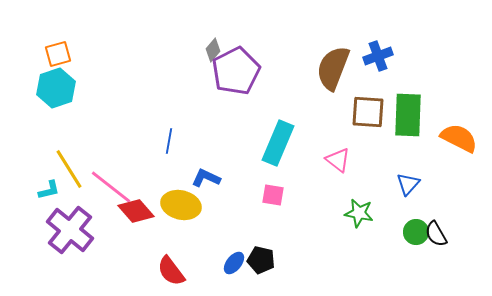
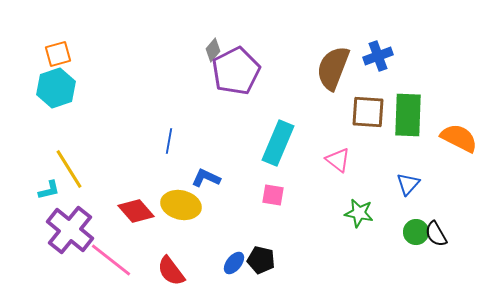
pink line: moved 73 px down
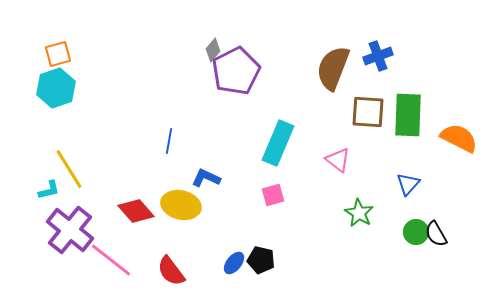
pink square: rotated 25 degrees counterclockwise
green star: rotated 20 degrees clockwise
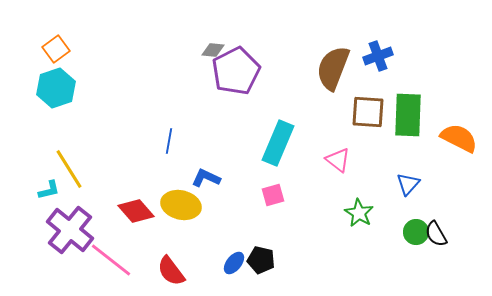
gray diamond: rotated 55 degrees clockwise
orange square: moved 2 px left, 5 px up; rotated 20 degrees counterclockwise
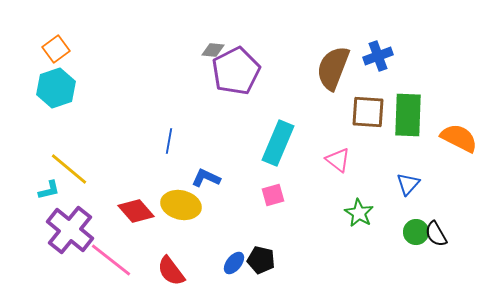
yellow line: rotated 18 degrees counterclockwise
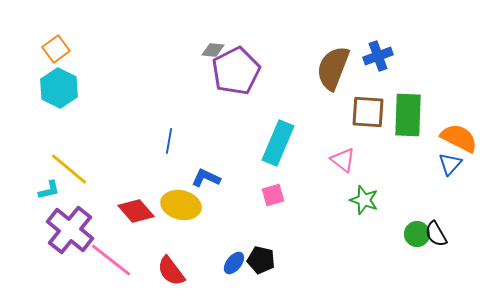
cyan hexagon: moved 3 px right; rotated 15 degrees counterclockwise
pink triangle: moved 5 px right
blue triangle: moved 42 px right, 20 px up
green star: moved 5 px right, 13 px up; rotated 12 degrees counterclockwise
green circle: moved 1 px right, 2 px down
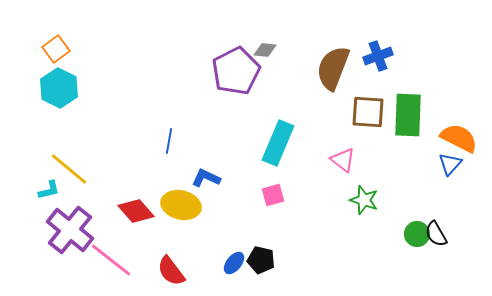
gray diamond: moved 52 px right
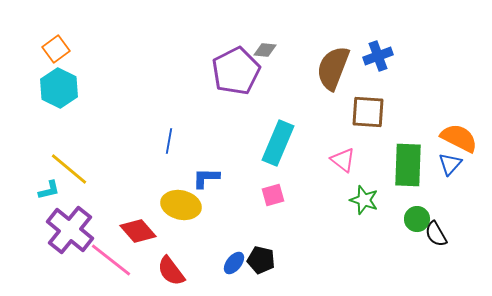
green rectangle: moved 50 px down
blue L-shape: rotated 24 degrees counterclockwise
red diamond: moved 2 px right, 20 px down
green circle: moved 15 px up
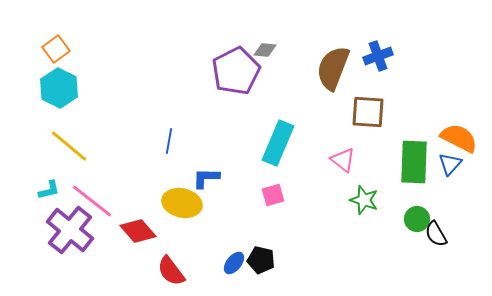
green rectangle: moved 6 px right, 3 px up
yellow line: moved 23 px up
yellow ellipse: moved 1 px right, 2 px up
pink line: moved 19 px left, 59 px up
